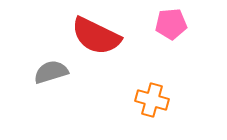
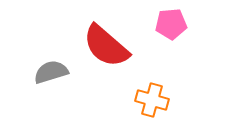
red semicircle: moved 10 px right, 10 px down; rotated 15 degrees clockwise
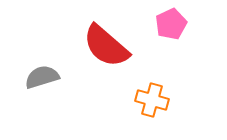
pink pentagon: rotated 20 degrees counterclockwise
gray semicircle: moved 9 px left, 5 px down
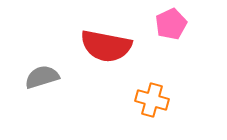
red semicircle: rotated 30 degrees counterclockwise
